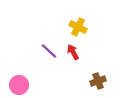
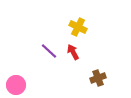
brown cross: moved 3 px up
pink circle: moved 3 px left
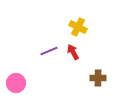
purple line: rotated 66 degrees counterclockwise
brown cross: rotated 21 degrees clockwise
pink circle: moved 2 px up
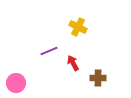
red arrow: moved 11 px down
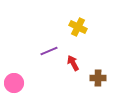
pink circle: moved 2 px left
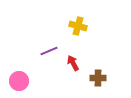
yellow cross: moved 1 px up; rotated 12 degrees counterclockwise
pink circle: moved 5 px right, 2 px up
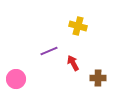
pink circle: moved 3 px left, 2 px up
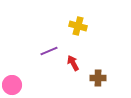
pink circle: moved 4 px left, 6 px down
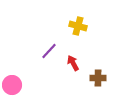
purple line: rotated 24 degrees counterclockwise
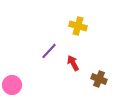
brown cross: moved 1 px right, 1 px down; rotated 21 degrees clockwise
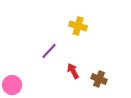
red arrow: moved 8 px down
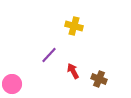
yellow cross: moved 4 px left
purple line: moved 4 px down
pink circle: moved 1 px up
